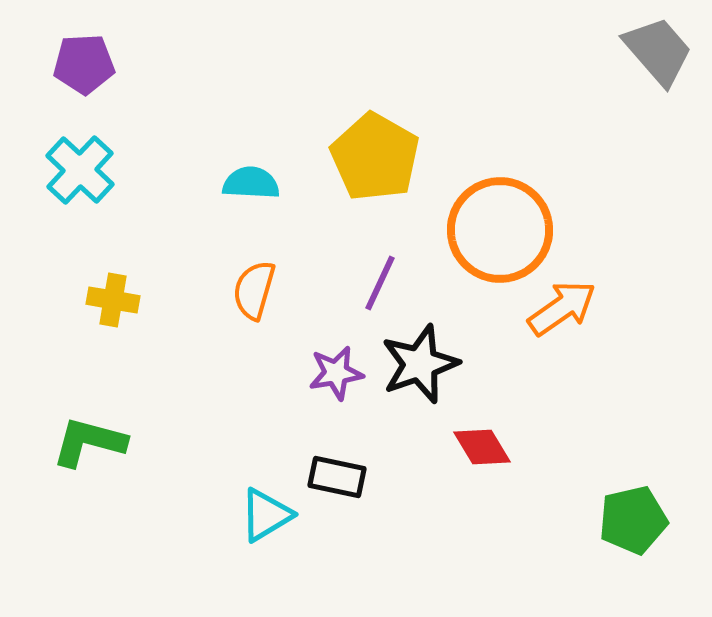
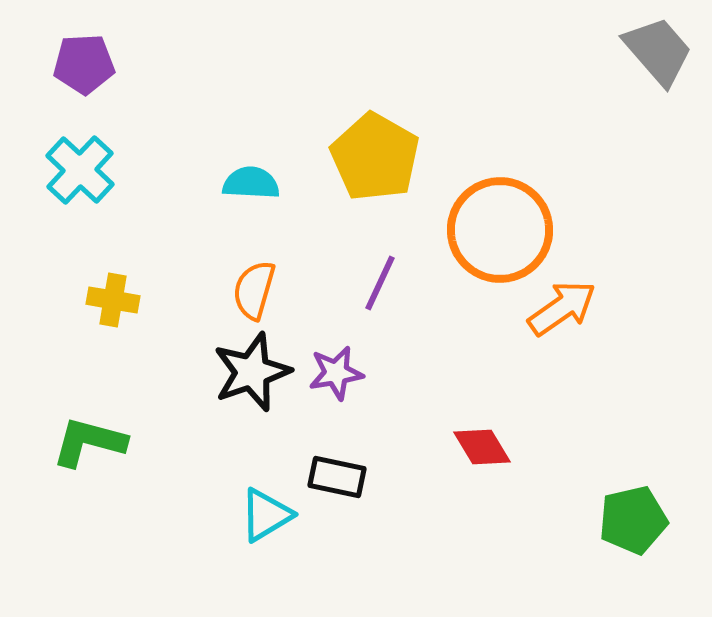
black star: moved 168 px left, 8 px down
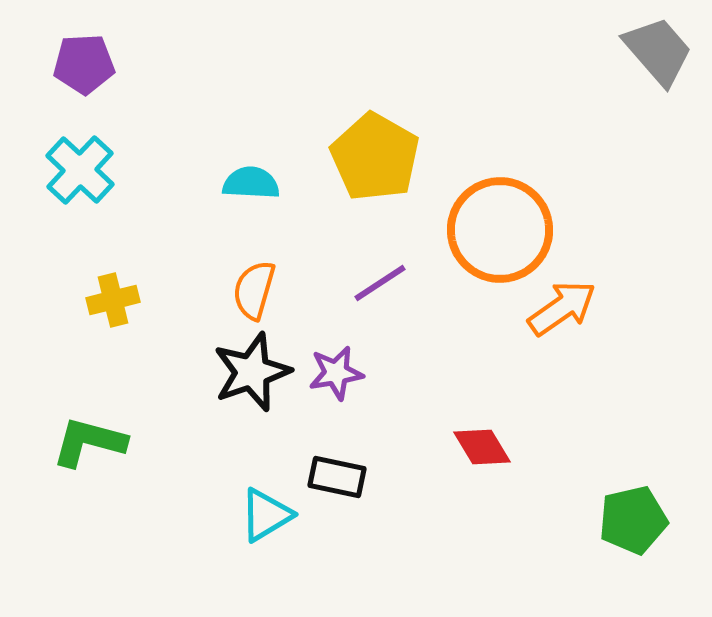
purple line: rotated 32 degrees clockwise
yellow cross: rotated 24 degrees counterclockwise
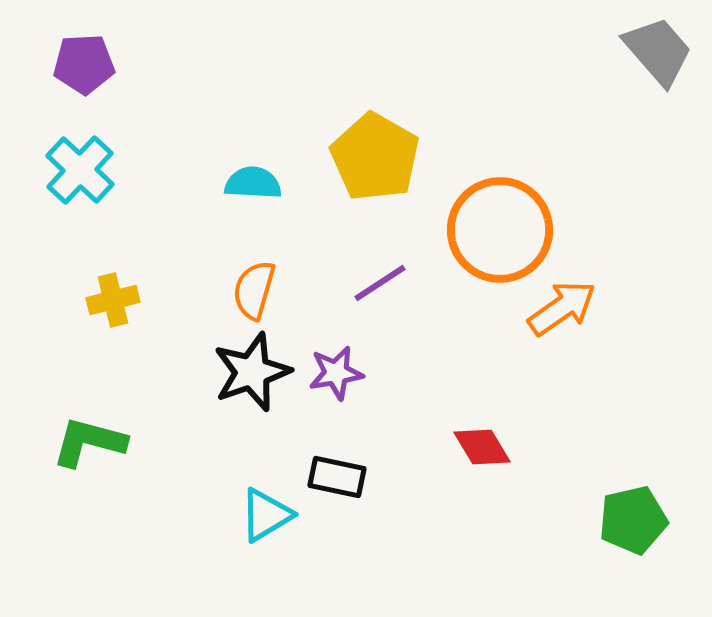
cyan semicircle: moved 2 px right
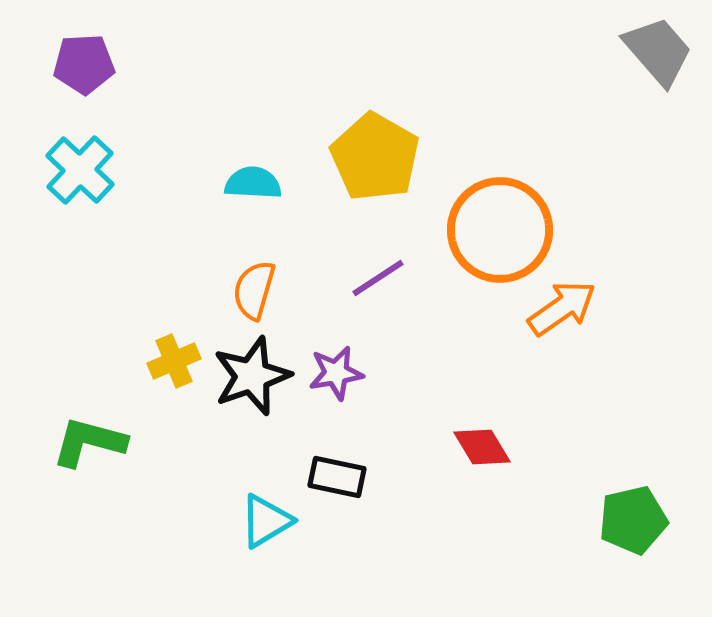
purple line: moved 2 px left, 5 px up
yellow cross: moved 61 px right, 61 px down; rotated 9 degrees counterclockwise
black star: moved 4 px down
cyan triangle: moved 6 px down
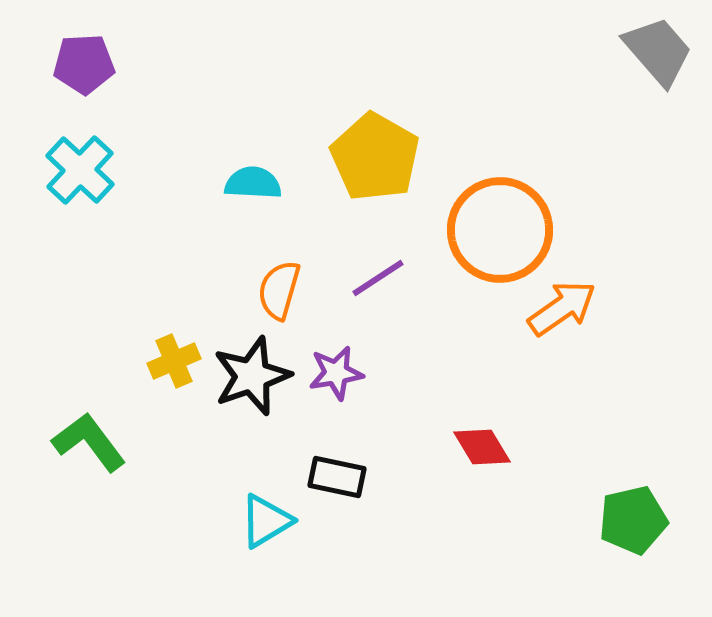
orange semicircle: moved 25 px right
green L-shape: rotated 38 degrees clockwise
